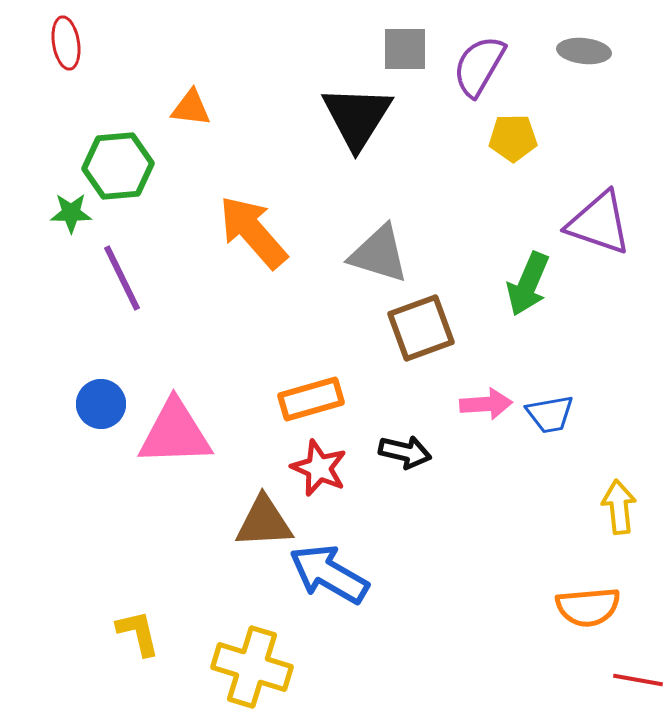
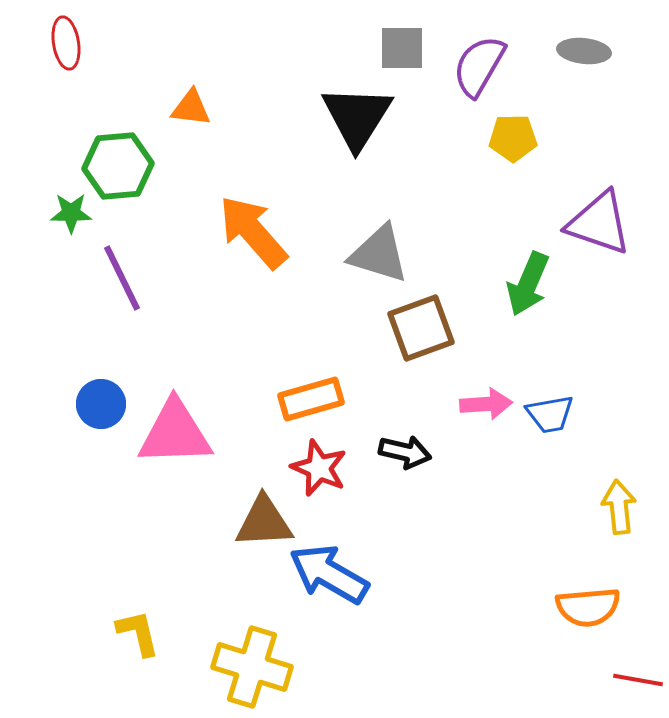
gray square: moved 3 px left, 1 px up
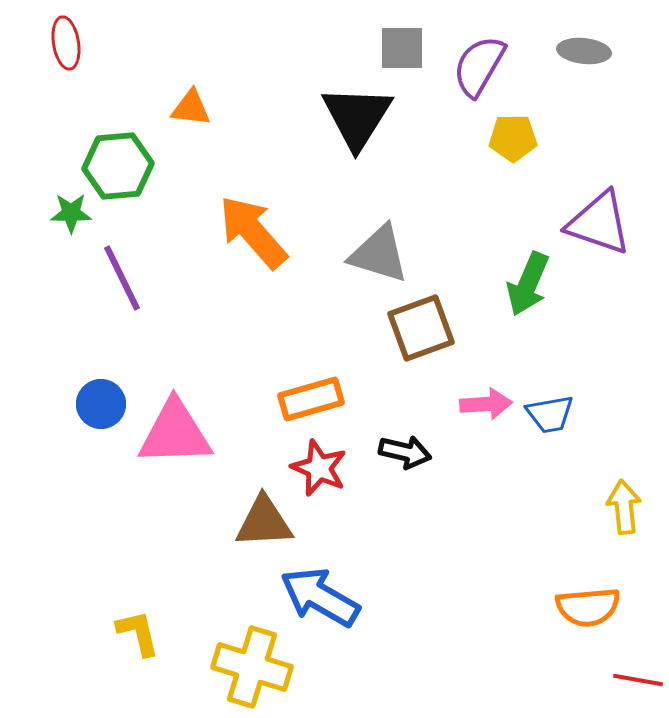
yellow arrow: moved 5 px right
blue arrow: moved 9 px left, 23 px down
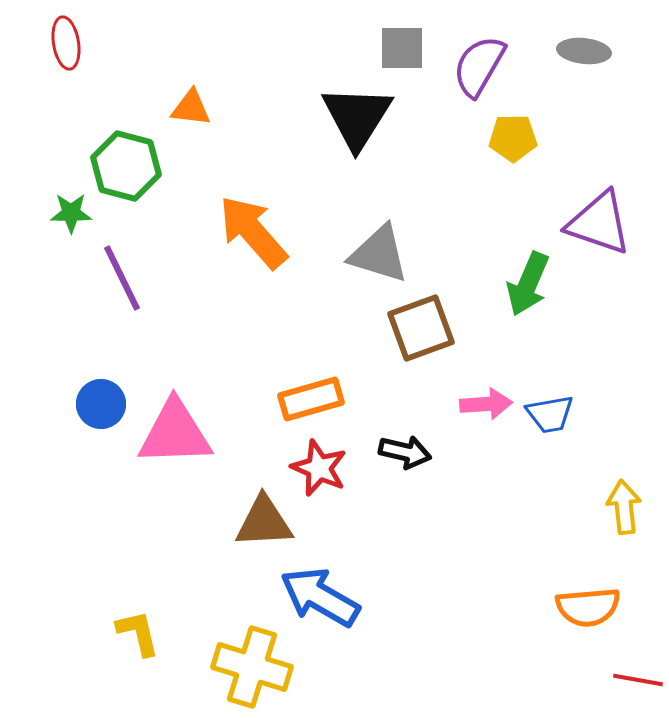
green hexagon: moved 8 px right; rotated 20 degrees clockwise
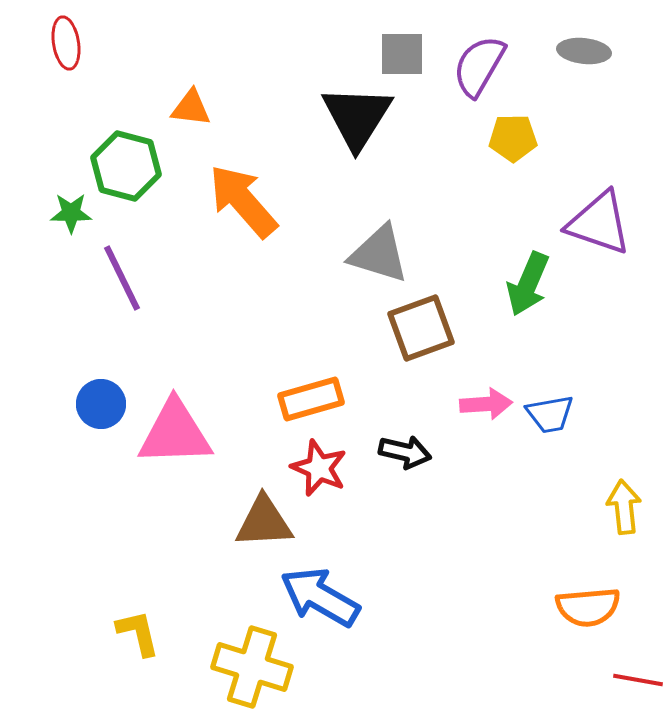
gray square: moved 6 px down
orange arrow: moved 10 px left, 31 px up
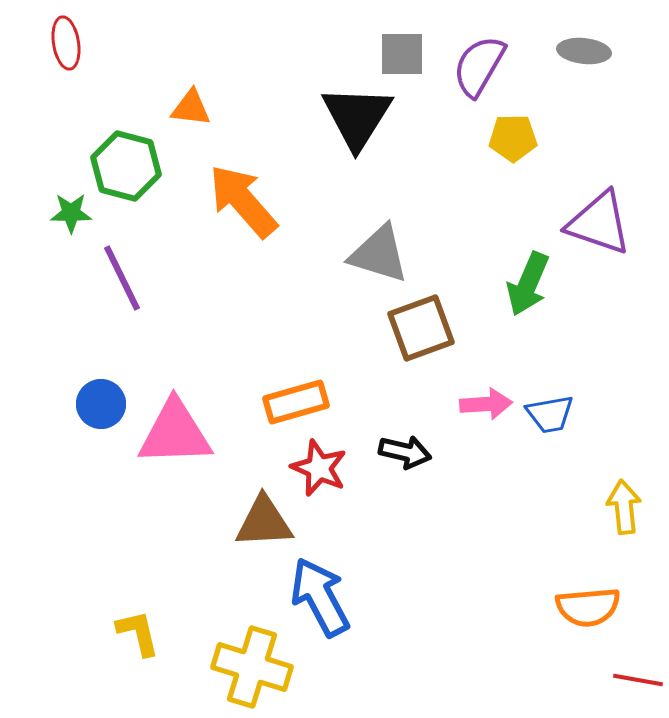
orange rectangle: moved 15 px left, 3 px down
blue arrow: rotated 32 degrees clockwise
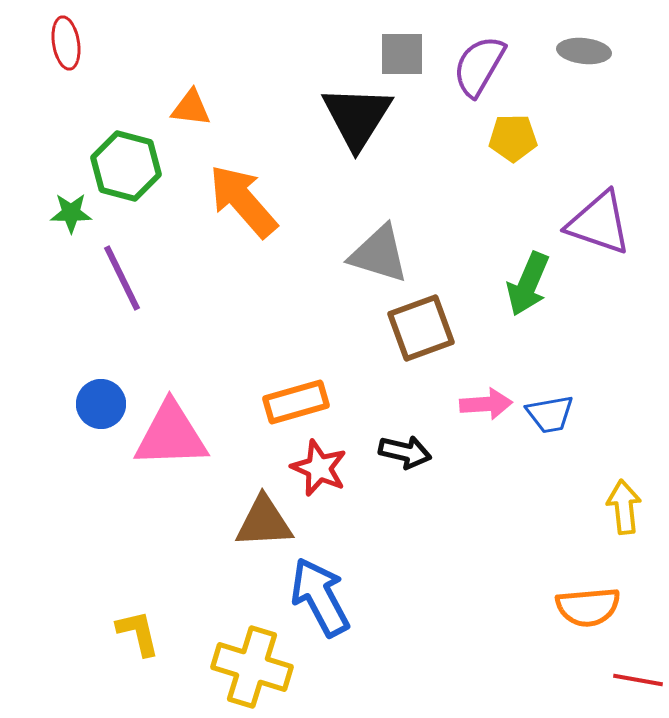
pink triangle: moved 4 px left, 2 px down
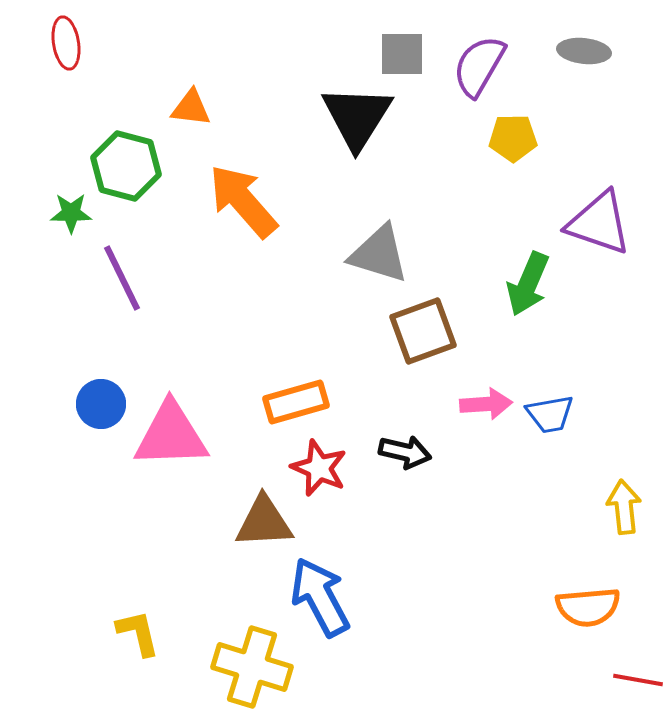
brown square: moved 2 px right, 3 px down
